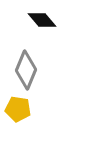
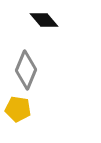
black diamond: moved 2 px right
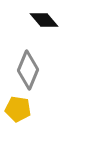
gray diamond: moved 2 px right
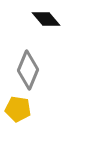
black diamond: moved 2 px right, 1 px up
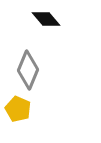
yellow pentagon: rotated 15 degrees clockwise
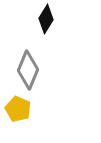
black diamond: rotated 72 degrees clockwise
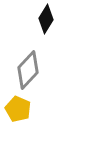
gray diamond: rotated 21 degrees clockwise
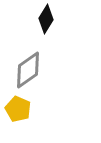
gray diamond: rotated 12 degrees clockwise
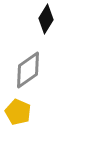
yellow pentagon: moved 3 px down
